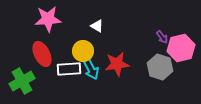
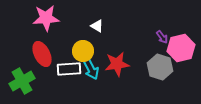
pink star: moved 2 px left, 1 px up
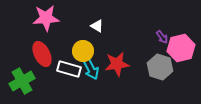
white rectangle: rotated 20 degrees clockwise
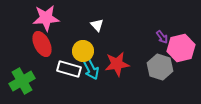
white triangle: moved 1 px up; rotated 16 degrees clockwise
red ellipse: moved 10 px up
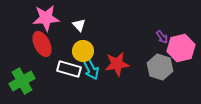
white triangle: moved 18 px left
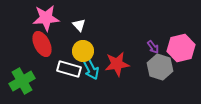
purple arrow: moved 9 px left, 10 px down
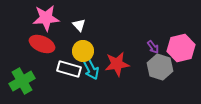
red ellipse: rotated 40 degrees counterclockwise
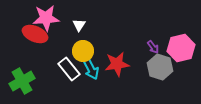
white triangle: rotated 16 degrees clockwise
red ellipse: moved 7 px left, 10 px up
white rectangle: rotated 35 degrees clockwise
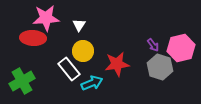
red ellipse: moved 2 px left, 4 px down; rotated 20 degrees counterclockwise
purple arrow: moved 2 px up
cyan arrow: moved 1 px right, 14 px down; rotated 85 degrees counterclockwise
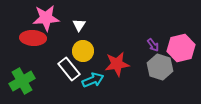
cyan arrow: moved 1 px right, 3 px up
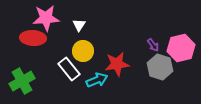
cyan arrow: moved 4 px right
